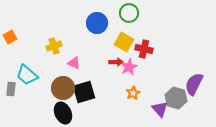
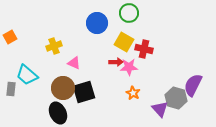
pink star: rotated 24 degrees clockwise
purple semicircle: moved 1 px left, 1 px down
orange star: rotated 16 degrees counterclockwise
black ellipse: moved 5 px left
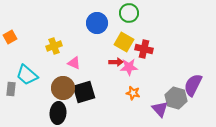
orange star: rotated 16 degrees counterclockwise
black ellipse: rotated 30 degrees clockwise
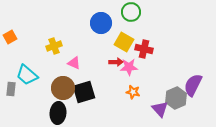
green circle: moved 2 px right, 1 px up
blue circle: moved 4 px right
orange star: moved 1 px up
gray hexagon: rotated 20 degrees clockwise
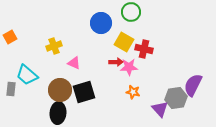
brown circle: moved 3 px left, 2 px down
gray hexagon: rotated 15 degrees clockwise
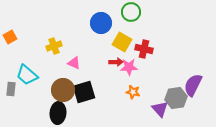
yellow square: moved 2 px left
brown circle: moved 3 px right
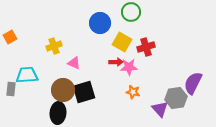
blue circle: moved 1 px left
red cross: moved 2 px right, 2 px up; rotated 30 degrees counterclockwise
cyan trapezoid: rotated 135 degrees clockwise
purple semicircle: moved 2 px up
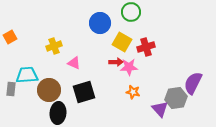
brown circle: moved 14 px left
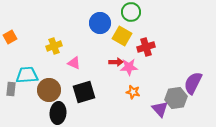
yellow square: moved 6 px up
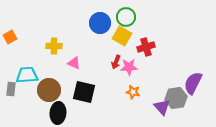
green circle: moved 5 px left, 5 px down
yellow cross: rotated 21 degrees clockwise
red arrow: rotated 112 degrees clockwise
black square: rotated 30 degrees clockwise
purple triangle: moved 2 px right, 2 px up
